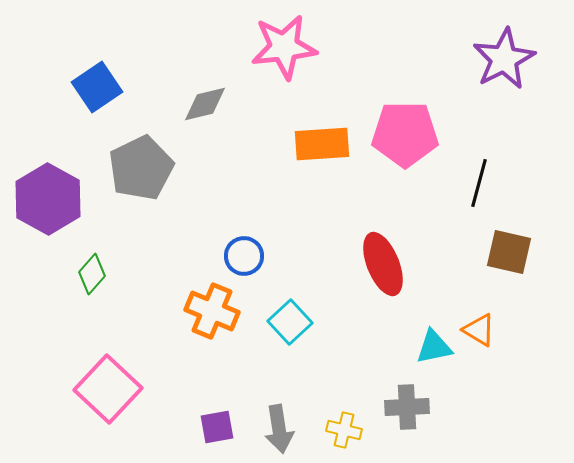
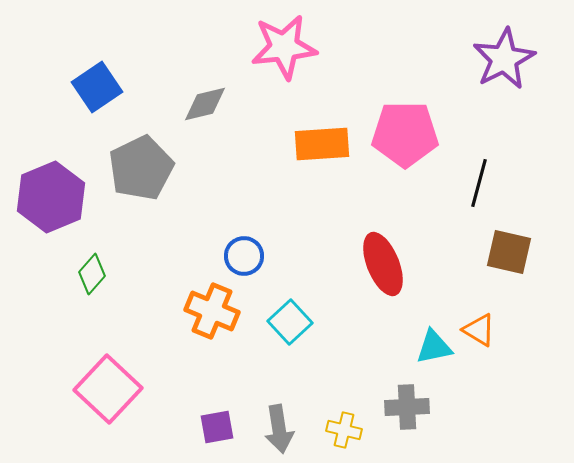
purple hexagon: moved 3 px right, 2 px up; rotated 8 degrees clockwise
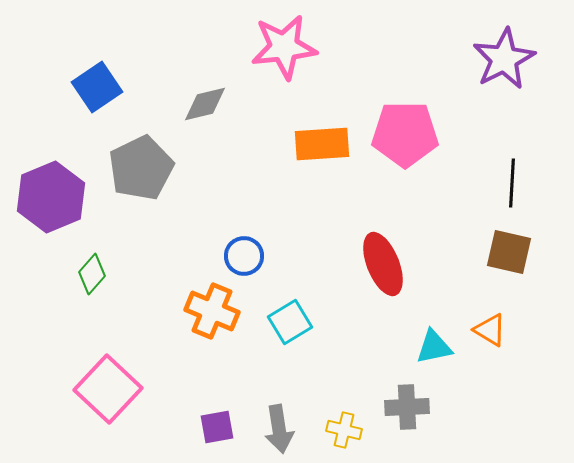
black line: moved 33 px right; rotated 12 degrees counterclockwise
cyan square: rotated 12 degrees clockwise
orange triangle: moved 11 px right
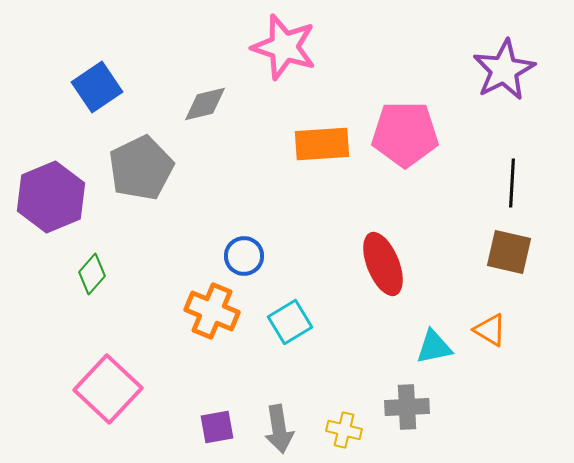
pink star: rotated 24 degrees clockwise
purple star: moved 11 px down
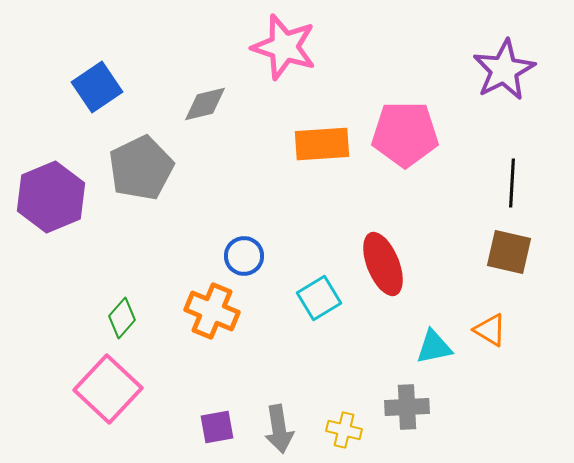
green diamond: moved 30 px right, 44 px down
cyan square: moved 29 px right, 24 px up
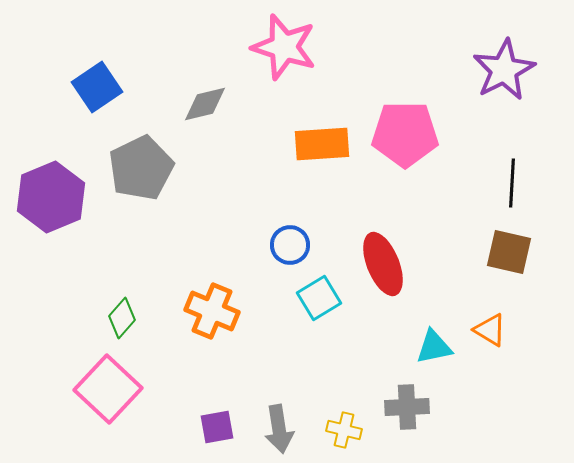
blue circle: moved 46 px right, 11 px up
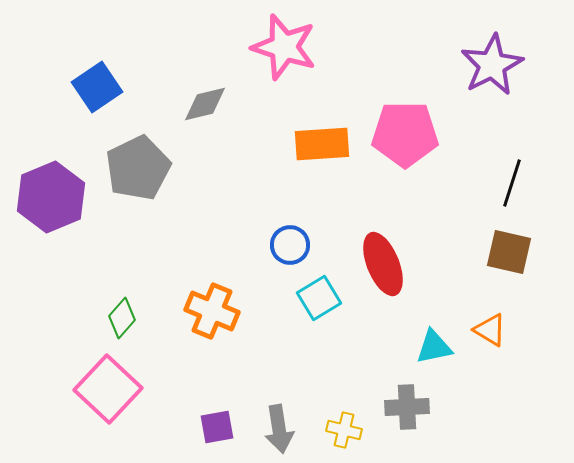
purple star: moved 12 px left, 5 px up
gray pentagon: moved 3 px left
black line: rotated 15 degrees clockwise
